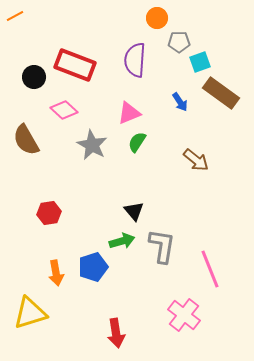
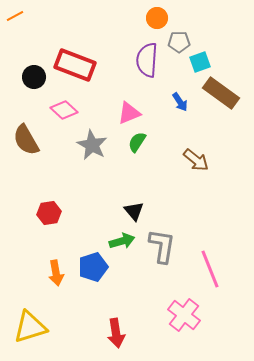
purple semicircle: moved 12 px right
yellow triangle: moved 14 px down
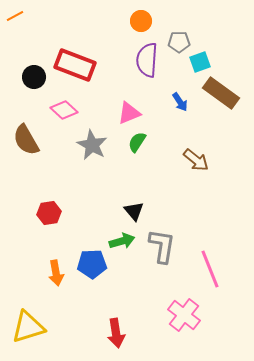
orange circle: moved 16 px left, 3 px down
blue pentagon: moved 1 px left, 3 px up; rotated 16 degrees clockwise
yellow triangle: moved 2 px left
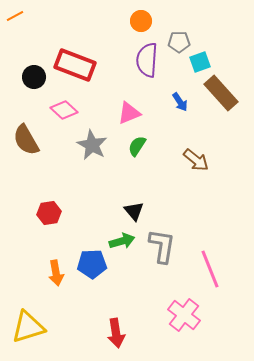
brown rectangle: rotated 12 degrees clockwise
green semicircle: moved 4 px down
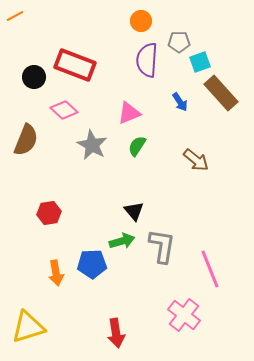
brown semicircle: rotated 128 degrees counterclockwise
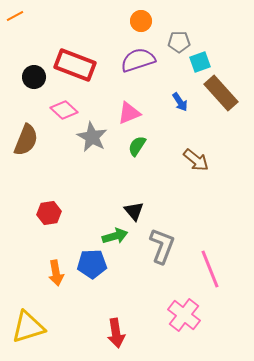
purple semicircle: moved 9 px left; rotated 68 degrees clockwise
gray star: moved 8 px up
green arrow: moved 7 px left, 5 px up
gray L-shape: rotated 12 degrees clockwise
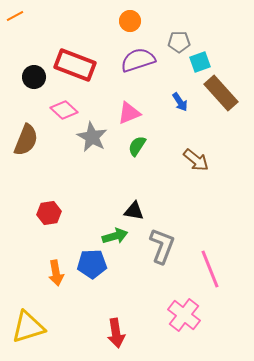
orange circle: moved 11 px left
black triangle: rotated 40 degrees counterclockwise
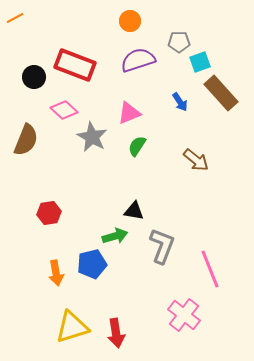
orange line: moved 2 px down
blue pentagon: rotated 12 degrees counterclockwise
yellow triangle: moved 44 px right
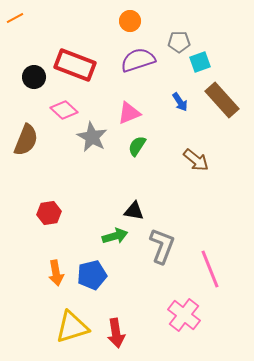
brown rectangle: moved 1 px right, 7 px down
blue pentagon: moved 11 px down
